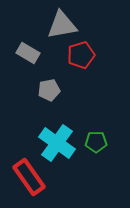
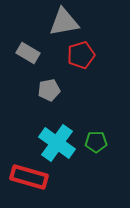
gray triangle: moved 2 px right, 3 px up
red rectangle: rotated 39 degrees counterclockwise
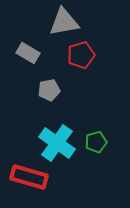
green pentagon: rotated 15 degrees counterclockwise
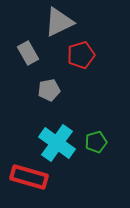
gray triangle: moved 5 px left; rotated 16 degrees counterclockwise
gray rectangle: rotated 30 degrees clockwise
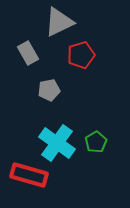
green pentagon: rotated 15 degrees counterclockwise
red rectangle: moved 2 px up
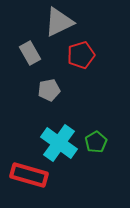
gray rectangle: moved 2 px right
cyan cross: moved 2 px right
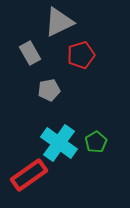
red rectangle: rotated 51 degrees counterclockwise
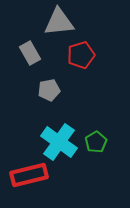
gray triangle: rotated 20 degrees clockwise
cyan cross: moved 1 px up
red rectangle: rotated 21 degrees clockwise
